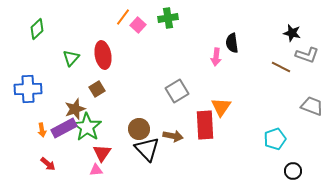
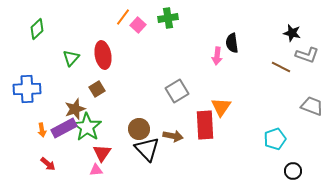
pink arrow: moved 1 px right, 1 px up
blue cross: moved 1 px left
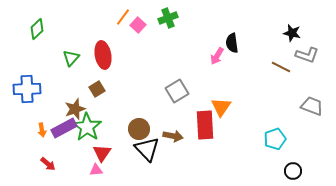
green cross: rotated 12 degrees counterclockwise
pink arrow: rotated 24 degrees clockwise
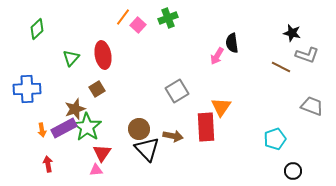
red rectangle: moved 1 px right, 2 px down
red arrow: rotated 140 degrees counterclockwise
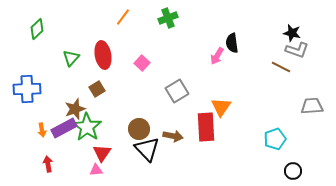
pink square: moved 4 px right, 38 px down
gray L-shape: moved 10 px left, 5 px up
gray trapezoid: rotated 25 degrees counterclockwise
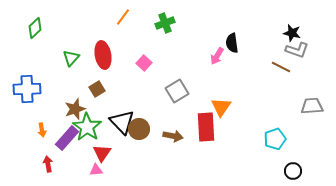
green cross: moved 3 px left, 5 px down
green diamond: moved 2 px left, 1 px up
pink square: moved 2 px right
purple rectangle: moved 3 px right, 10 px down; rotated 20 degrees counterclockwise
black triangle: moved 25 px left, 27 px up
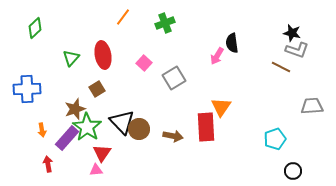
gray square: moved 3 px left, 13 px up
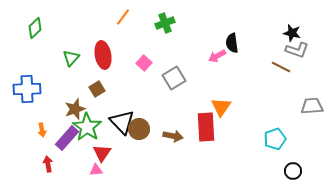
pink arrow: rotated 30 degrees clockwise
